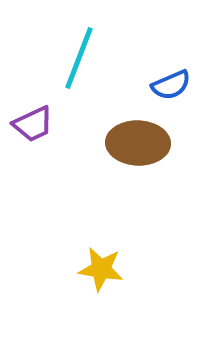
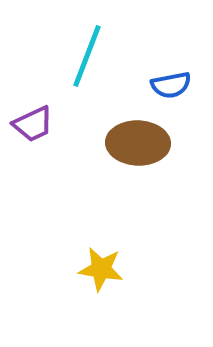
cyan line: moved 8 px right, 2 px up
blue semicircle: rotated 12 degrees clockwise
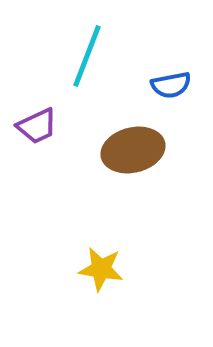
purple trapezoid: moved 4 px right, 2 px down
brown ellipse: moved 5 px left, 7 px down; rotated 16 degrees counterclockwise
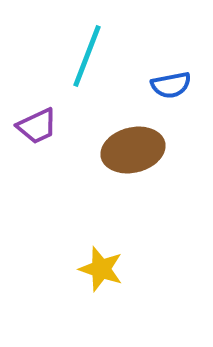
yellow star: rotated 9 degrees clockwise
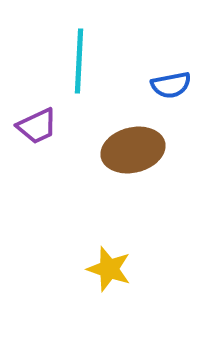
cyan line: moved 8 px left, 5 px down; rotated 18 degrees counterclockwise
yellow star: moved 8 px right
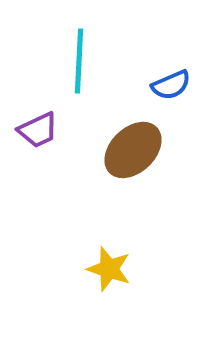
blue semicircle: rotated 12 degrees counterclockwise
purple trapezoid: moved 1 px right, 4 px down
brown ellipse: rotated 30 degrees counterclockwise
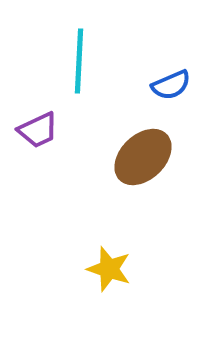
brown ellipse: moved 10 px right, 7 px down
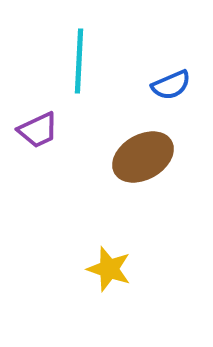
brown ellipse: rotated 14 degrees clockwise
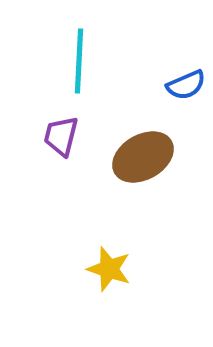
blue semicircle: moved 15 px right
purple trapezoid: moved 23 px right, 6 px down; rotated 129 degrees clockwise
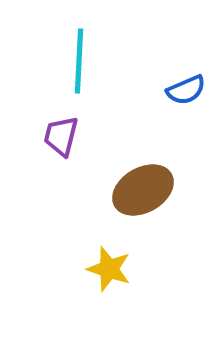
blue semicircle: moved 5 px down
brown ellipse: moved 33 px down
